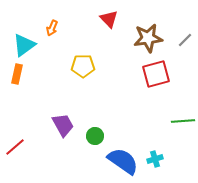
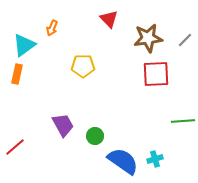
red square: rotated 12 degrees clockwise
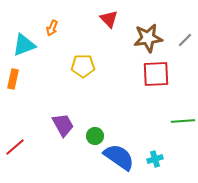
cyan triangle: rotated 15 degrees clockwise
orange rectangle: moved 4 px left, 5 px down
blue semicircle: moved 4 px left, 4 px up
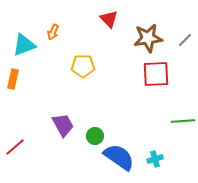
orange arrow: moved 1 px right, 4 px down
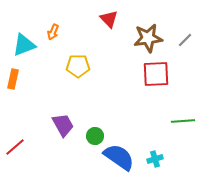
yellow pentagon: moved 5 px left
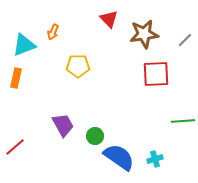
brown star: moved 4 px left, 4 px up
orange rectangle: moved 3 px right, 1 px up
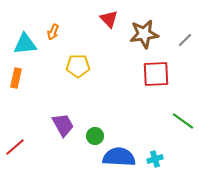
cyan triangle: moved 1 px right, 1 px up; rotated 15 degrees clockwise
green line: rotated 40 degrees clockwise
blue semicircle: rotated 32 degrees counterclockwise
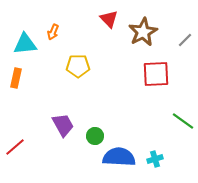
brown star: moved 1 px left, 2 px up; rotated 20 degrees counterclockwise
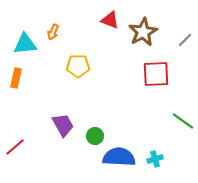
red triangle: moved 1 px right, 1 px down; rotated 24 degrees counterclockwise
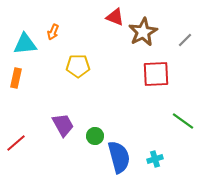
red triangle: moved 5 px right, 3 px up
red line: moved 1 px right, 4 px up
blue semicircle: rotated 72 degrees clockwise
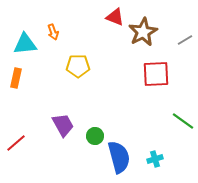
orange arrow: rotated 42 degrees counterclockwise
gray line: rotated 14 degrees clockwise
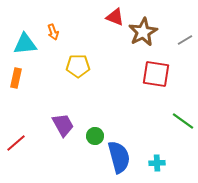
red square: rotated 12 degrees clockwise
cyan cross: moved 2 px right, 4 px down; rotated 14 degrees clockwise
